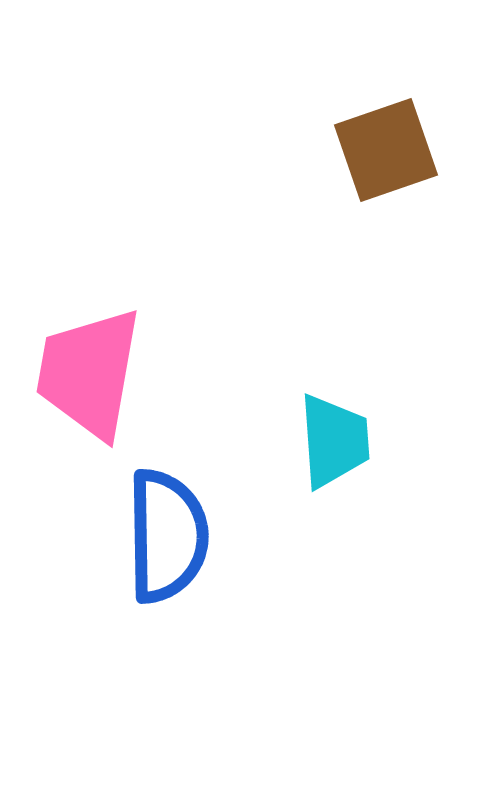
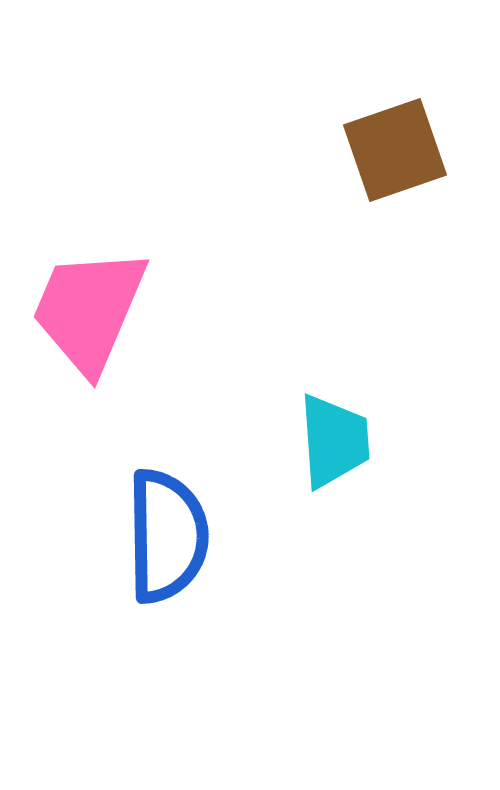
brown square: moved 9 px right
pink trapezoid: moved 63 px up; rotated 13 degrees clockwise
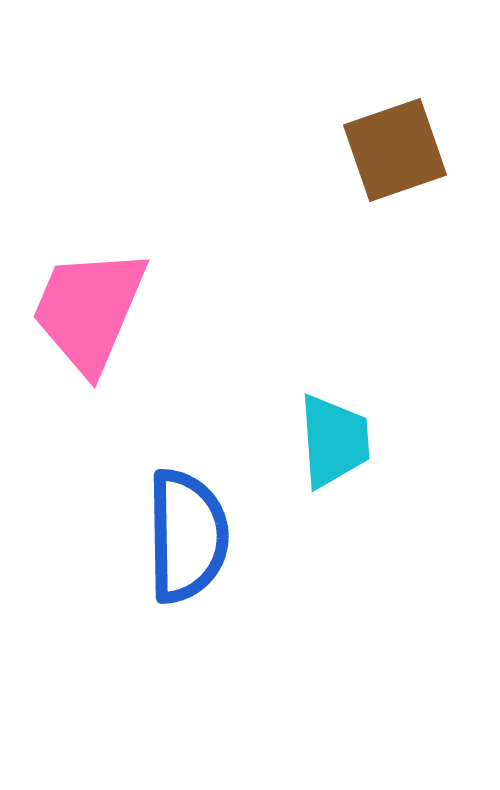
blue semicircle: moved 20 px right
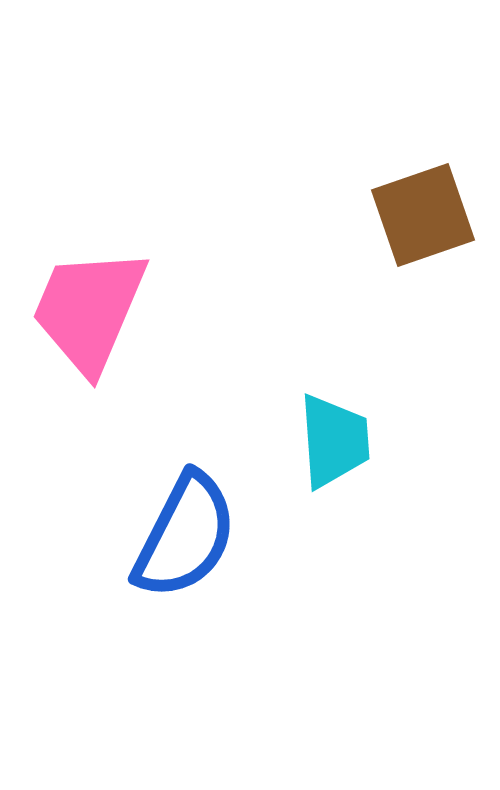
brown square: moved 28 px right, 65 px down
blue semicircle: moved 2 px left; rotated 28 degrees clockwise
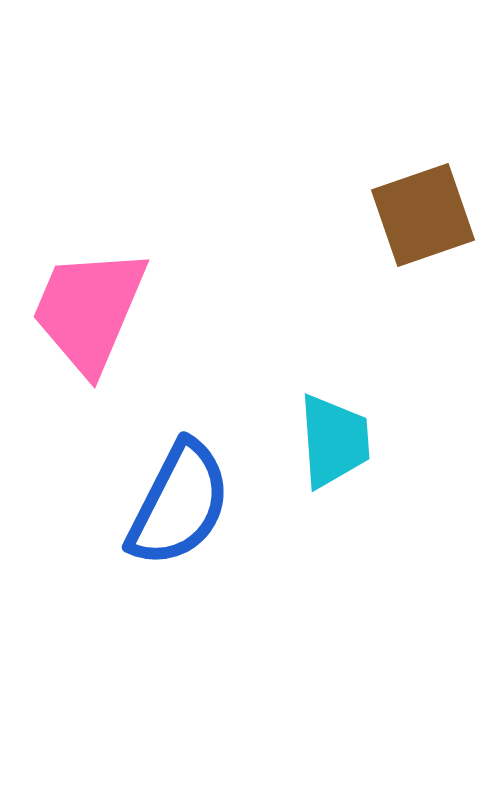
blue semicircle: moved 6 px left, 32 px up
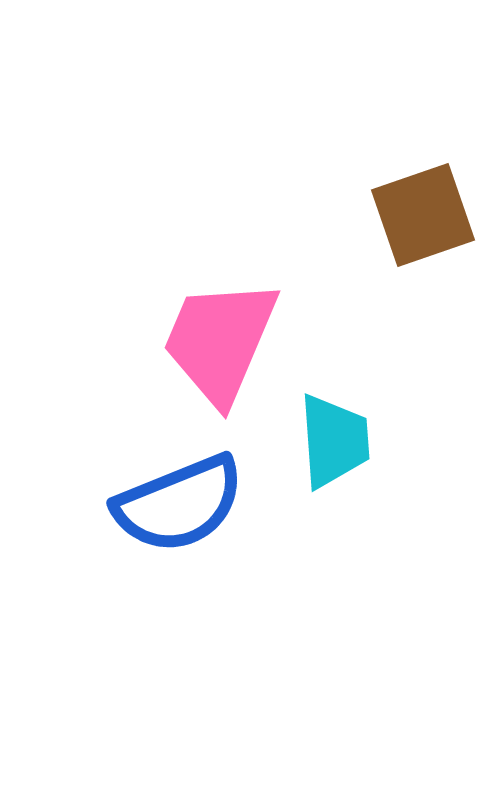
pink trapezoid: moved 131 px right, 31 px down
blue semicircle: rotated 41 degrees clockwise
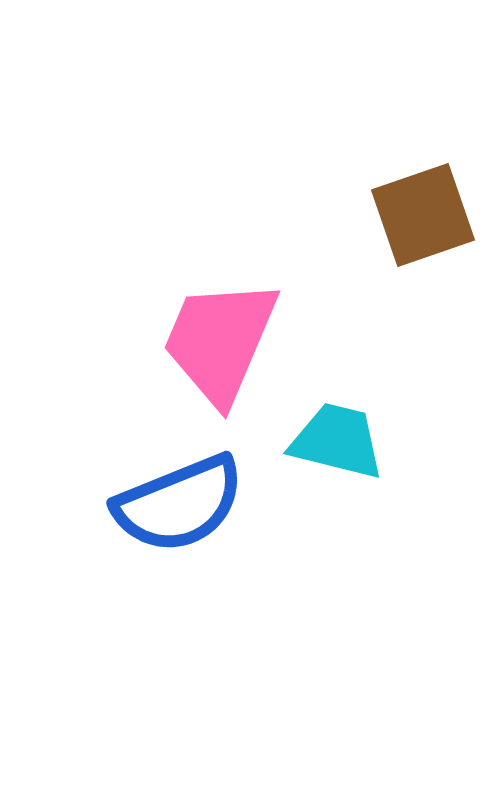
cyan trapezoid: moved 3 px right; rotated 72 degrees counterclockwise
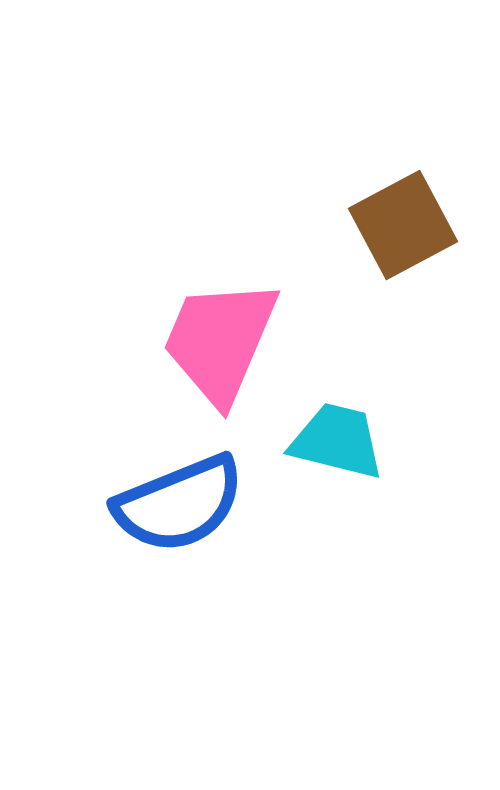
brown square: moved 20 px left, 10 px down; rotated 9 degrees counterclockwise
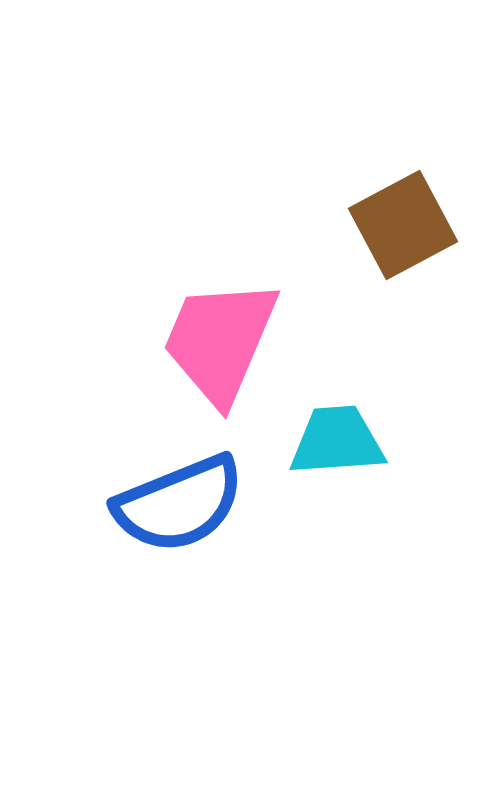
cyan trapezoid: rotated 18 degrees counterclockwise
